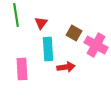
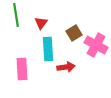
brown square: rotated 28 degrees clockwise
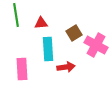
red triangle: rotated 48 degrees clockwise
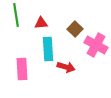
brown square: moved 1 px right, 4 px up; rotated 14 degrees counterclockwise
red arrow: rotated 24 degrees clockwise
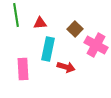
red triangle: moved 1 px left
cyan rectangle: rotated 15 degrees clockwise
pink rectangle: moved 1 px right
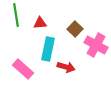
pink rectangle: rotated 45 degrees counterclockwise
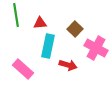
pink cross: moved 3 px down
cyan rectangle: moved 3 px up
red arrow: moved 2 px right, 2 px up
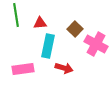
pink cross: moved 4 px up
red arrow: moved 4 px left, 3 px down
pink rectangle: rotated 50 degrees counterclockwise
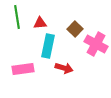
green line: moved 1 px right, 2 px down
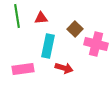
green line: moved 1 px up
red triangle: moved 1 px right, 5 px up
pink cross: rotated 15 degrees counterclockwise
